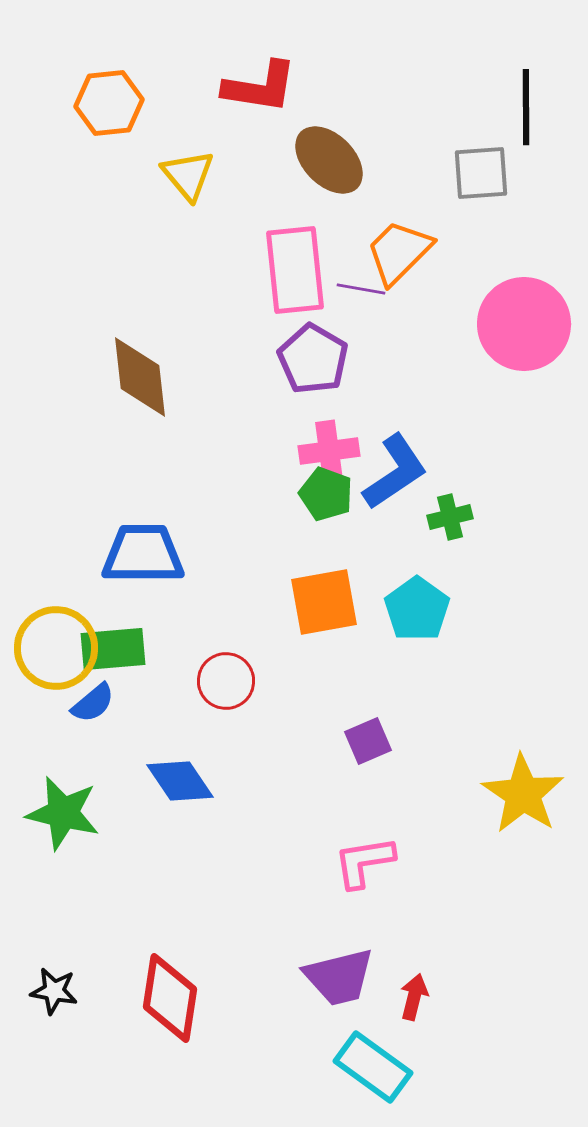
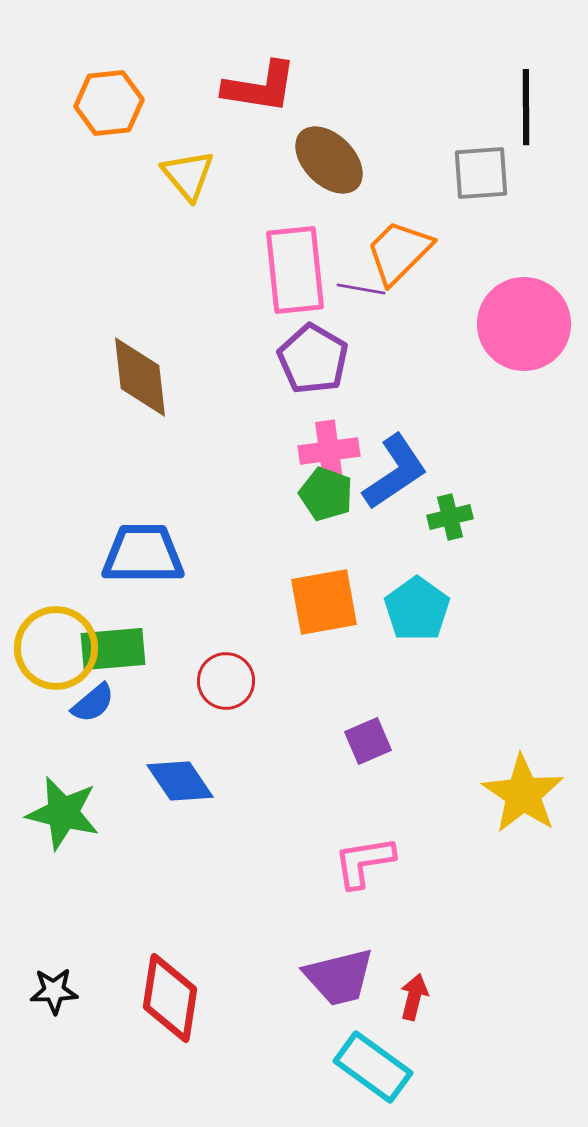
black star: rotated 12 degrees counterclockwise
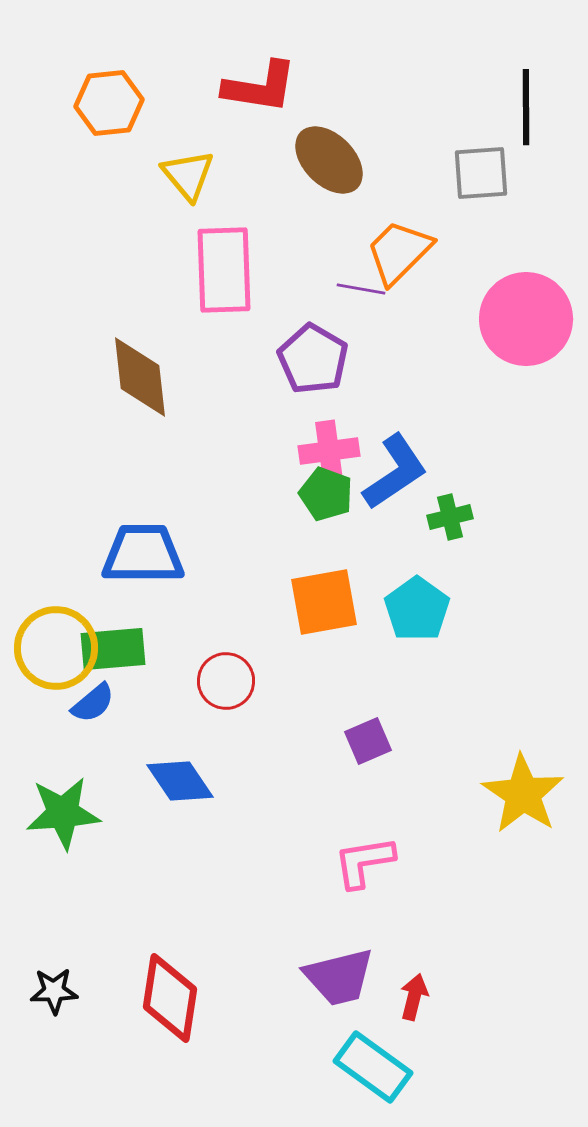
pink rectangle: moved 71 px left; rotated 4 degrees clockwise
pink circle: moved 2 px right, 5 px up
green star: rotated 18 degrees counterclockwise
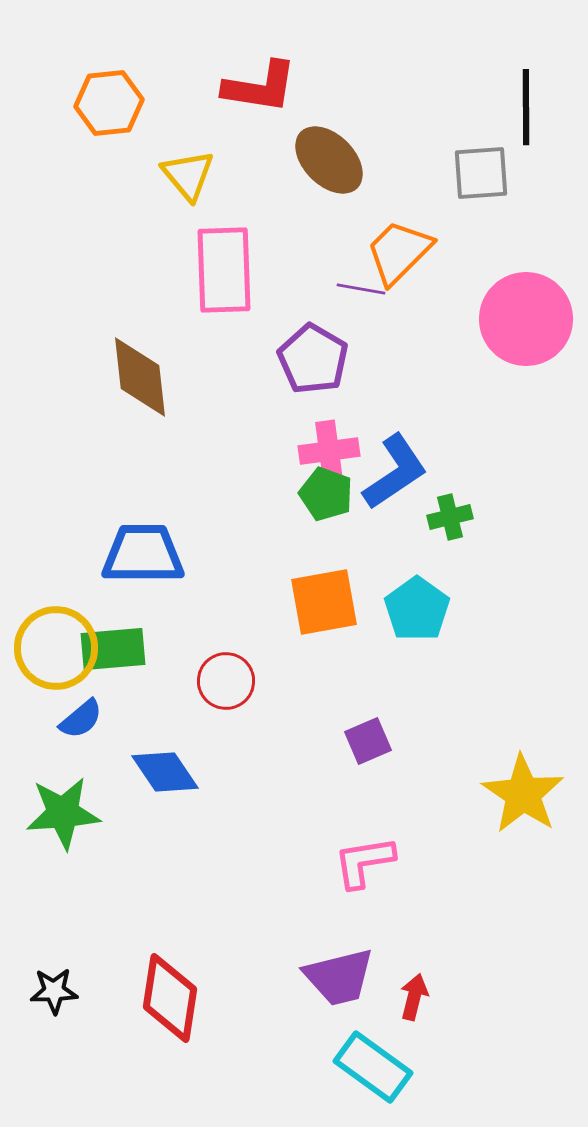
blue semicircle: moved 12 px left, 16 px down
blue diamond: moved 15 px left, 9 px up
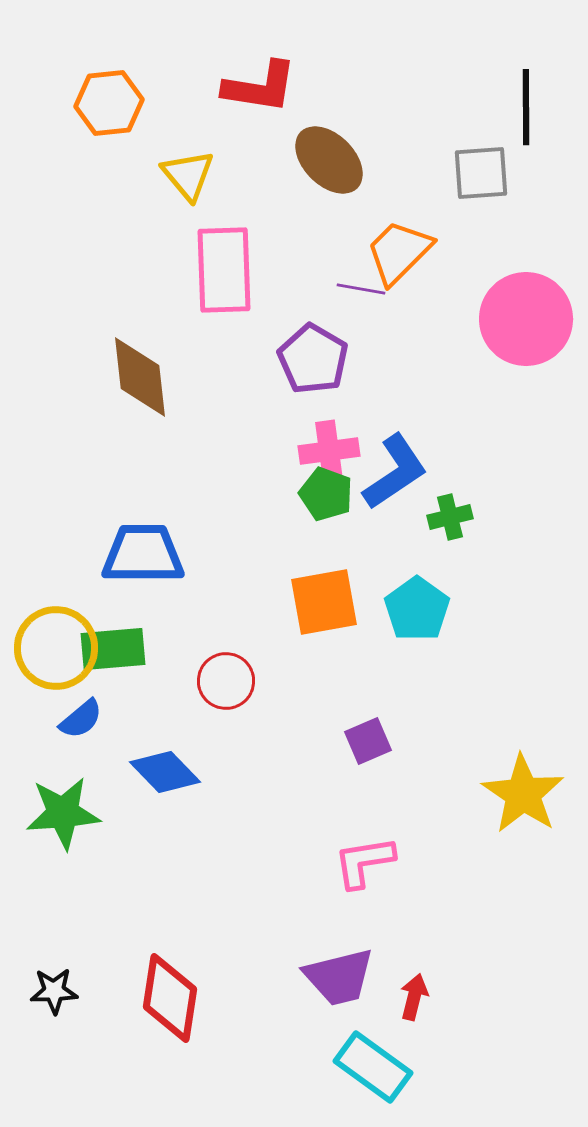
blue diamond: rotated 10 degrees counterclockwise
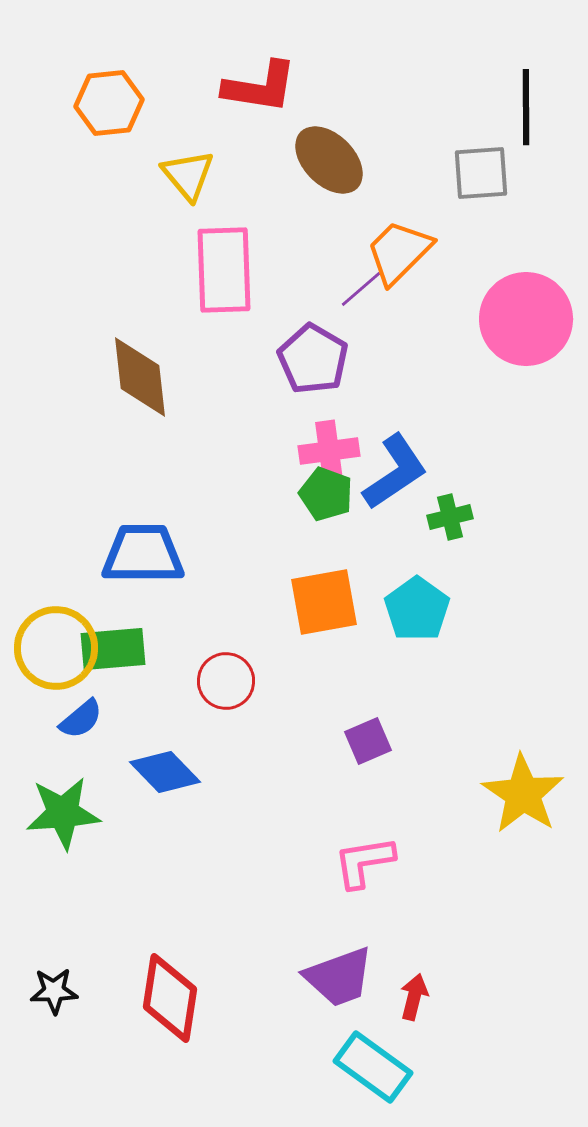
purple line: rotated 51 degrees counterclockwise
purple trapezoid: rotated 6 degrees counterclockwise
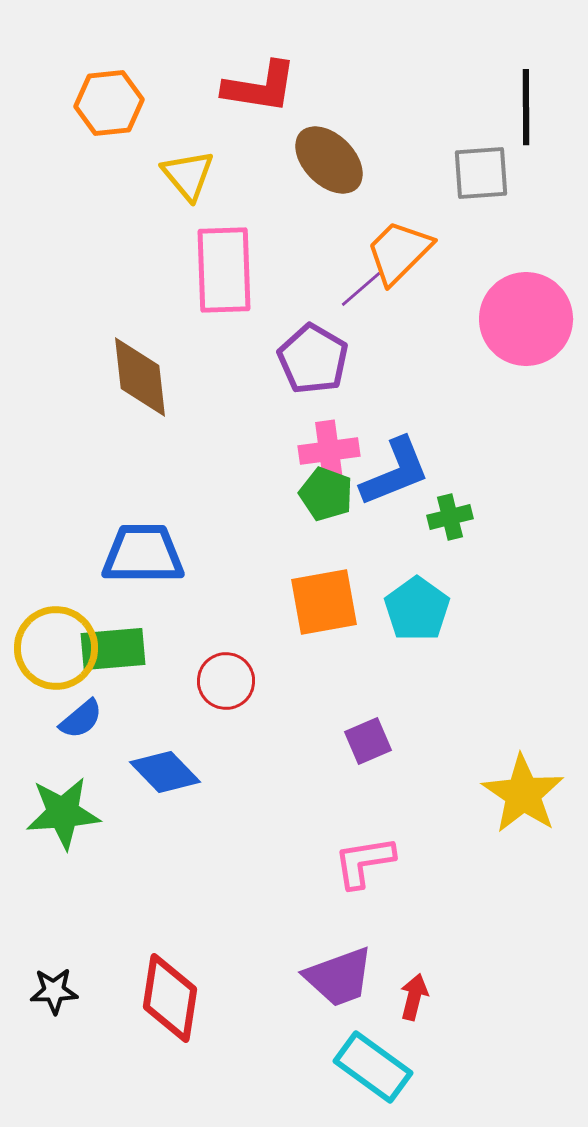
blue L-shape: rotated 12 degrees clockwise
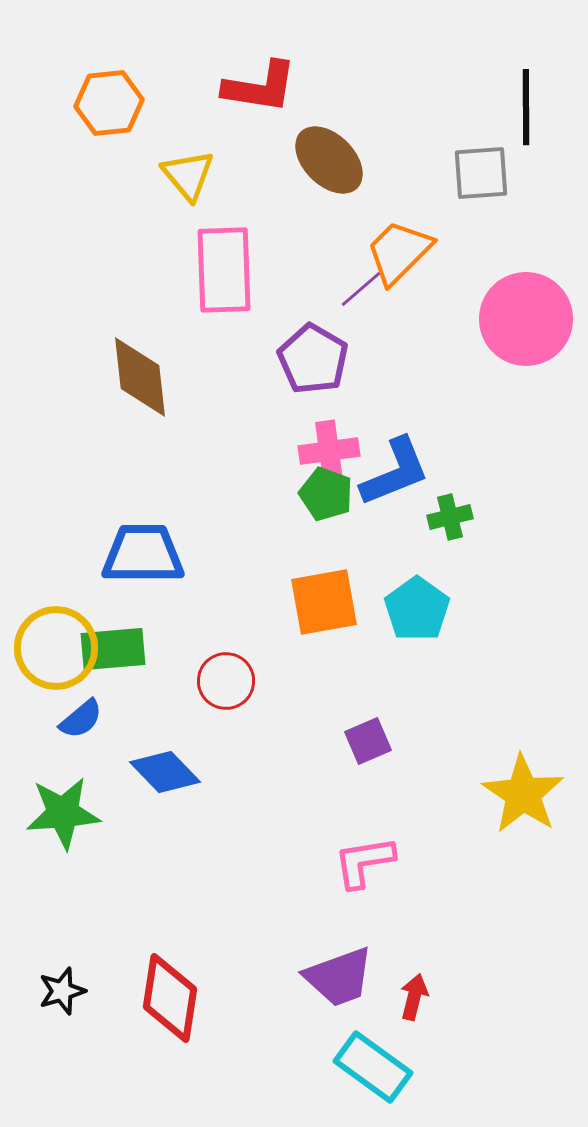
black star: moved 8 px right; rotated 15 degrees counterclockwise
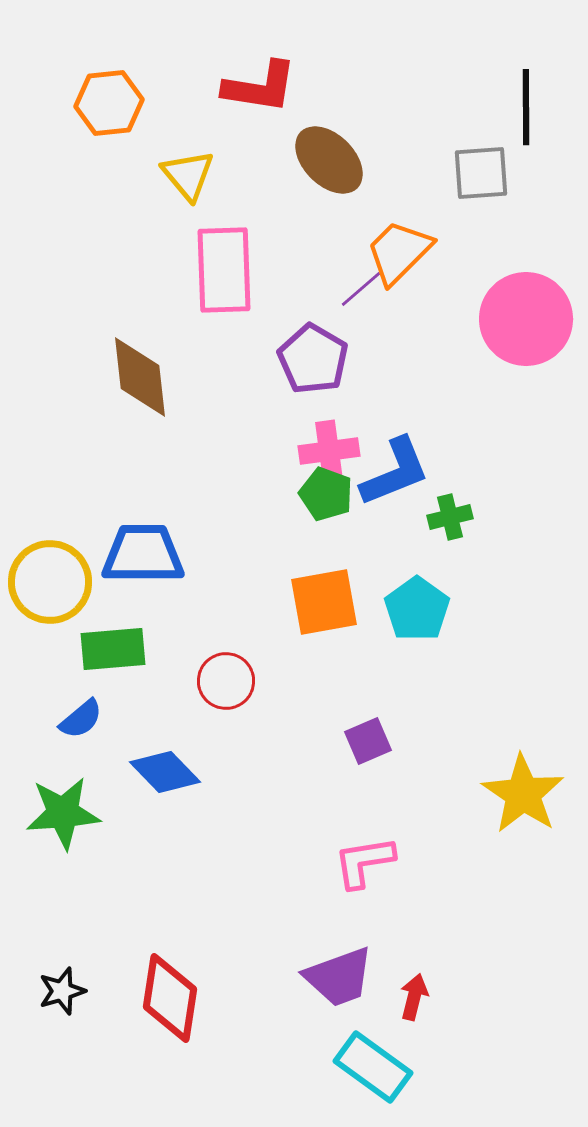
yellow circle: moved 6 px left, 66 px up
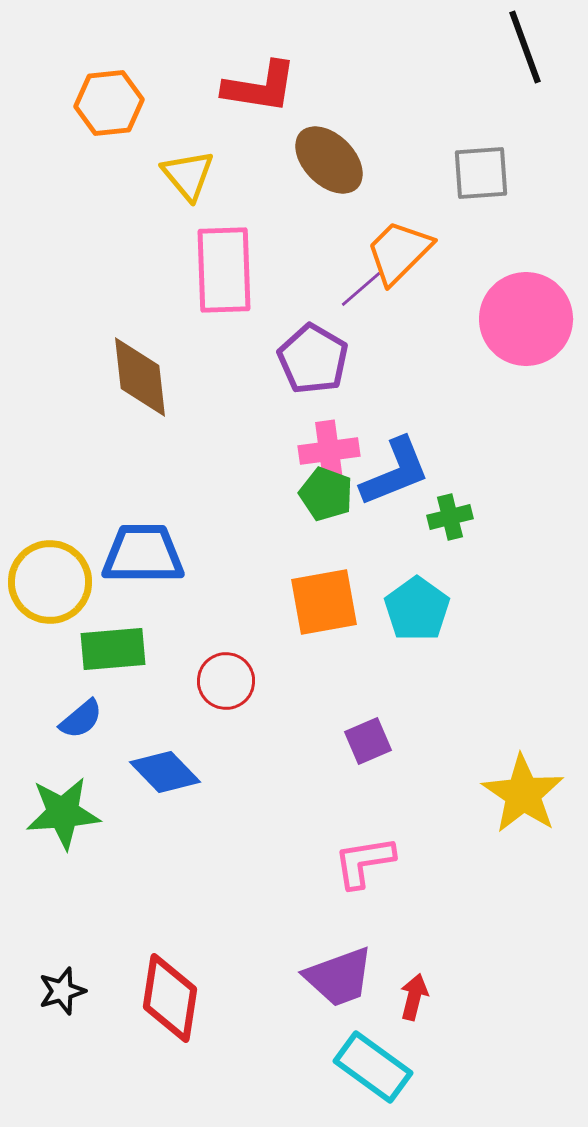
black line: moved 1 px left, 60 px up; rotated 20 degrees counterclockwise
